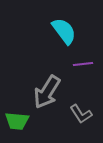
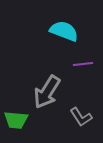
cyan semicircle: rotated 32 degrees counterclockwise
gray L-shape: moved 3 px down
green trapezoid: moved 1 px left, 1 px up
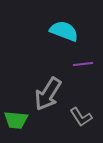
gray arrow: moved 1 px right, 2 px down
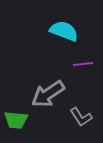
gray arrow: rotated 24 degrees clockwise
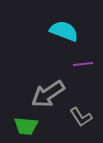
green trapezoid: moved 10 px right, 6 px down
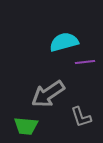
cyan semicircle: moved 11 px down; rotated 36 degrees counterclockwise
purple line: moved 2 px right, 2 px up
gray L-shape: rotated 15 degrees clockwise
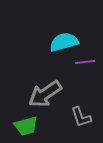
gray arrow: moved 3 px left
green trapezoid: rotated 20 degrees counterclockwise
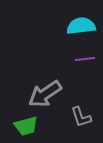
cyan semicircle: moved 17 px right, 16 px up; rotated 8 degrees clockwise
purple line: moved 3 px up
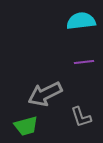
cyan semicircle: moved 5 px up
purple line: moved 1 px left, 3 px down
gray arrow: rotated 8 degrees clockwise
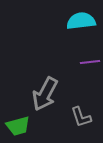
purple line: moved 6 px right
gray arrow: rotated 36 degrees counterclockwise
green trapezoid: moved 8 px left
